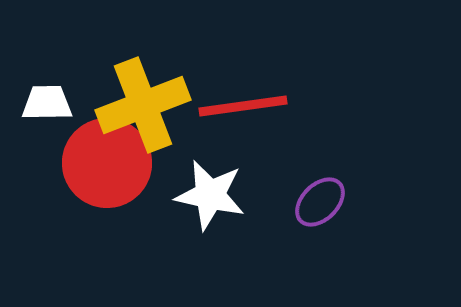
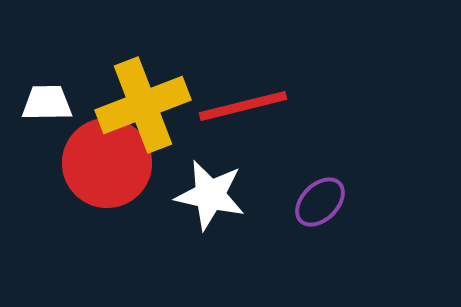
red line: rotated 6 degrees counterclockwise
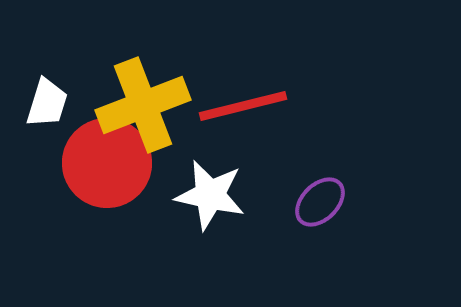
white trapezoid: rotated 108 degrees clockwise
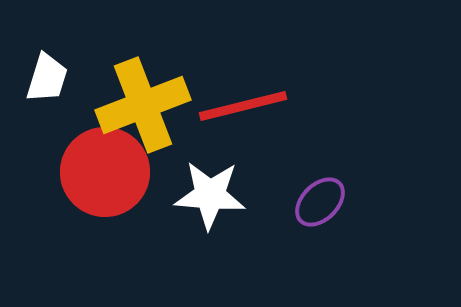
white trapezoid: moved 25 px up
red circle: moved 2 px left, 9 px down
white star: rotated 8 degrees counterclockwise
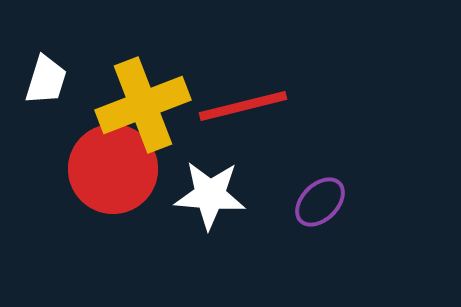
white trapezoid: moved 1 px left, 2 px down
red circle: moved 8 px right, 3 px up
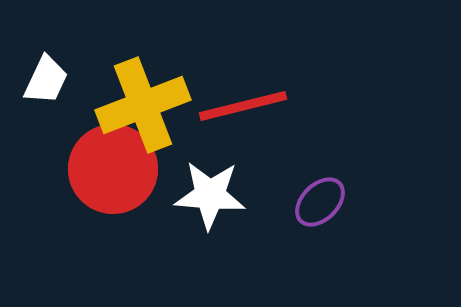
white trapezoid: rotated 8 degrees clockwise
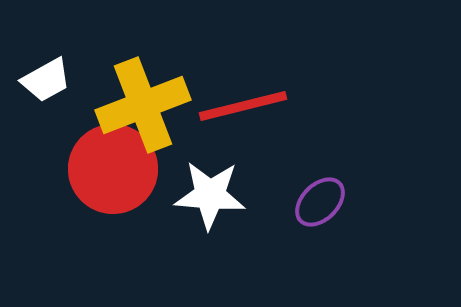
white trapezoid: rotated 36 degrees clockwise
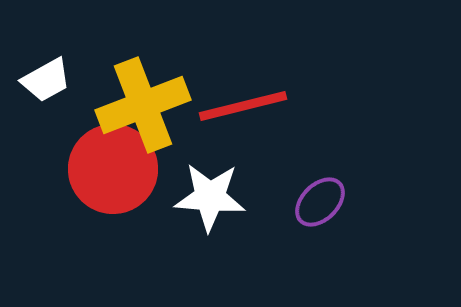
white star: moved 2 px down
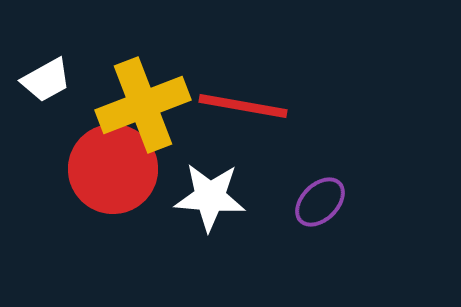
red line: rotated 24 degrees clockwise
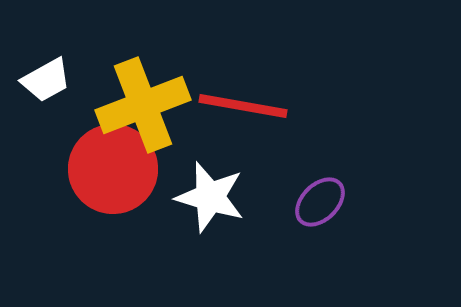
white star: rotated 12 degrees clockwise
